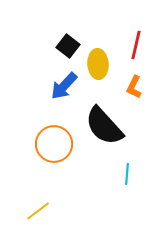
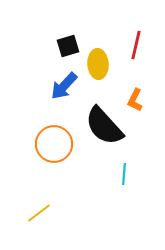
black square: rotated 35 degrees clockwise
orange L-shape: moved 1 px right, 13 px down
cyan line: moved 3 px left
yellow line: moved 1 px right, 2 px down
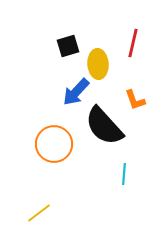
red line: moved 3 px left, 2 px up
blue arrow: moved 12 px right, 6 px down
orange L-shape: rotated 45 degrees counterclockwise
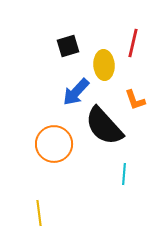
yellow ellipse: moved 6 px right, 1 px down
yellow line: rotated 60 degrees counterclockwise
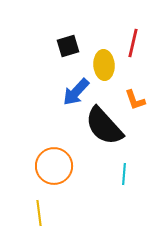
orange circle: moved 22 px down
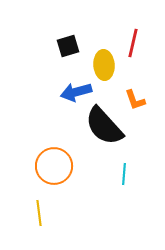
blue arrow: rotated 32 degrees clockwise
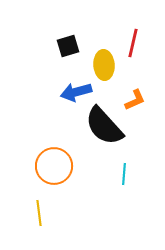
orange L-shape: rotated 95 degrees counterclockwise
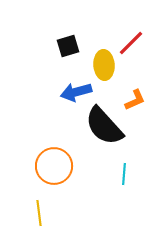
red line: moved 2 px left; rotated 32 degrees clockwise
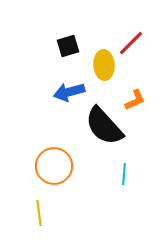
blue arrow: moved 7 px left
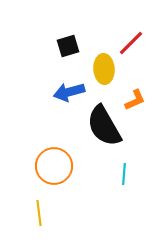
yellow ellipse: moved 4 px down
black semicircle: rotated 12 degrees clockwise
